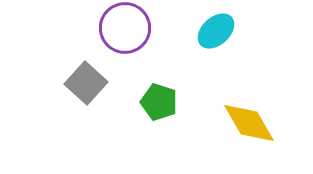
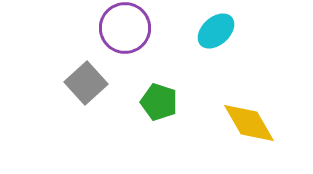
gray square: rotated 6 degrees clockwise
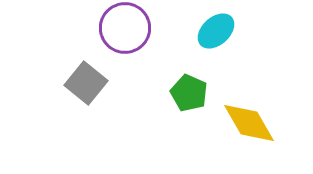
gray square: rotated 9 degrees counterclockwise
green pentagon: moved 30 px right, 9 px up; rotated 6 degrees clockwise
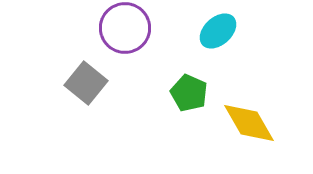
cyan ellipse: moved 2 px right
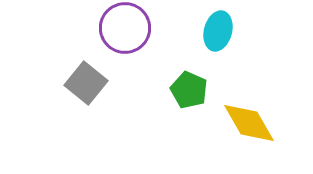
cyan ellipse: rotated 33 degrees counterclockwise
green pentagon: moved 3 px up
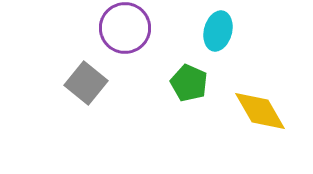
green pentagon: moved 7 px up
yellow diamond: moved 11 px right, 12 px up
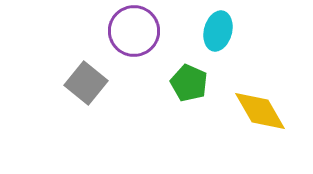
purple circle: moved 9 px right, 3 px down
